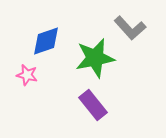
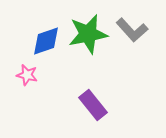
gray L-shape: moved 2 px right, 2 px down
green star: moved 7 px left, 24 px up
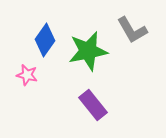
gray L-shape: rotated 12 degrees clockwise
green star: moved 17 px down
blue diamond: moved 1 px left, 1 px up; rotated 36 degrees counterclockwise
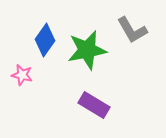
green star: moved 1 px left, 1 px up
pink star: moved 5 px left
purple rectangle: moved 1 px right; rotated 20 degrees counterclockwise
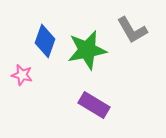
blue diamond: moved 1 px down; rotated 16 degrees counterclockwise
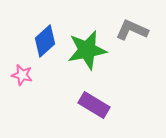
gray L-shape: rotated 144 degrees clockwise
blue diamond: rotated 28 degrees clockwise
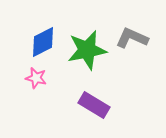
gray L-shape: moved 8 px down
blue diamond: moved 2 px left, 1 px down; rotated 16 degrees clockwise
pink star: moved 14 px right, 3 px down
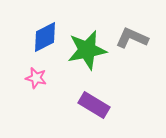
blue diamond: moved 2 px right, 5 px up
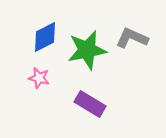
pink star: moved 3 px right
purple rectangle: moved 4 px left, 1 px up
